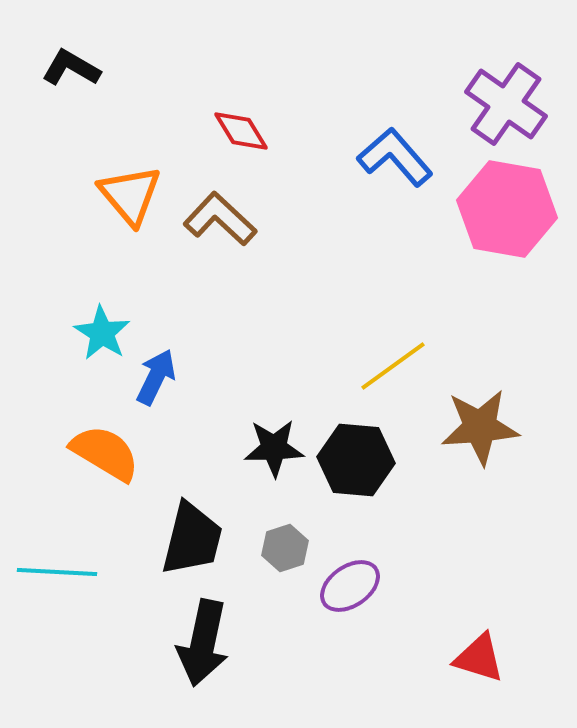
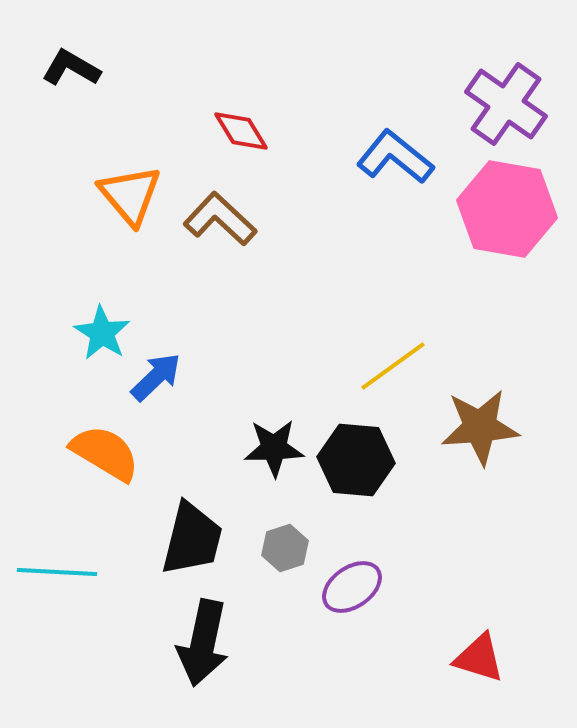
blue L-shape: rotated 10 degrees counterclockwise
blue arrow: rotated 20 degrees clockwise
purple ellipse: moved 2 px right, 1 px down
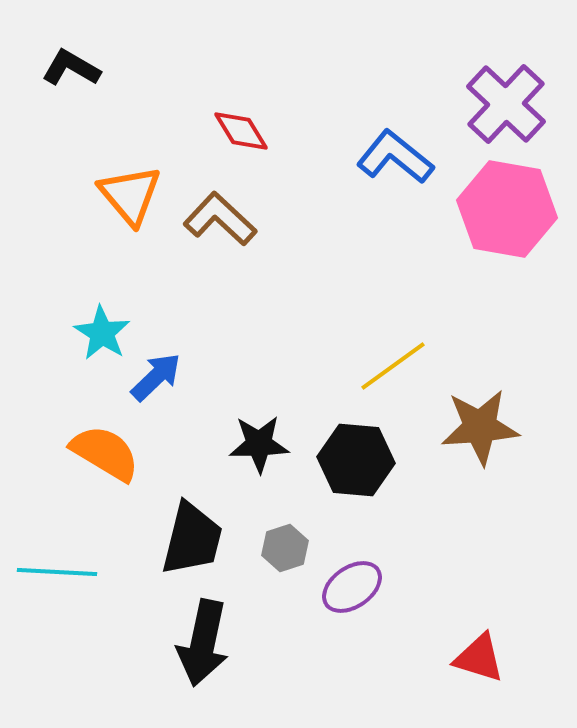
purple cross: rotated 8 degrees clockwise
black star: moved 15 px left, 4 px up
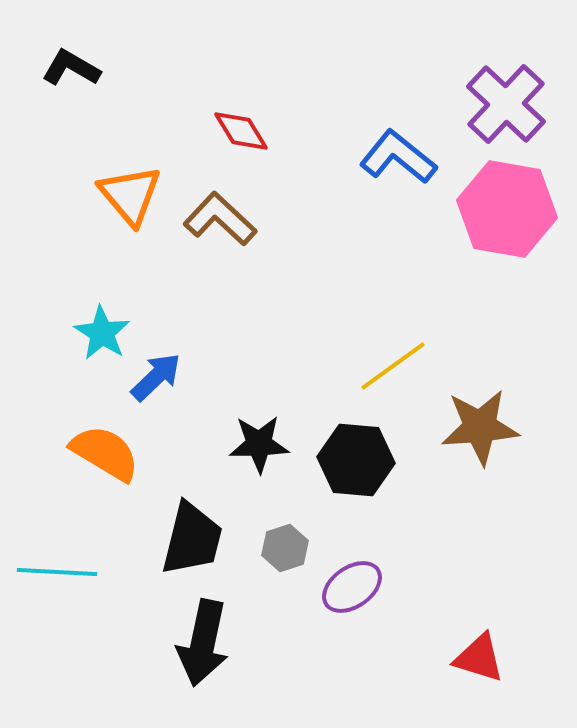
blue L-shape: moved 3 px right
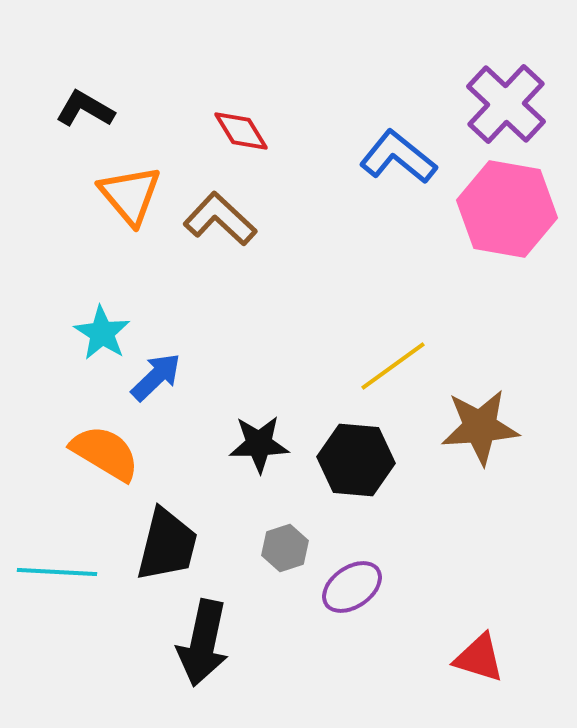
black L-shape: moved 14 px right, 41 px down
black trapezoid: moved 25 px left, 6 px down
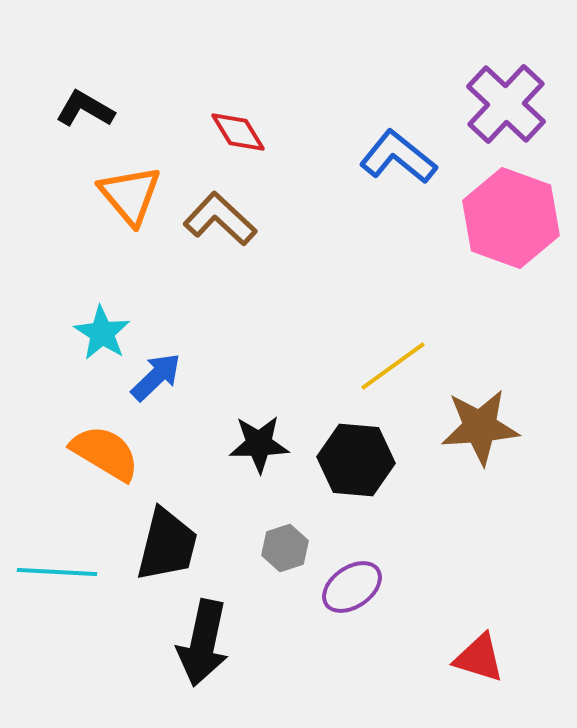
red diamond: moved 3 px left, 1 px down
pink hexagon: moved 4 px right, 9 px down; rotated 10 degrees clockwise
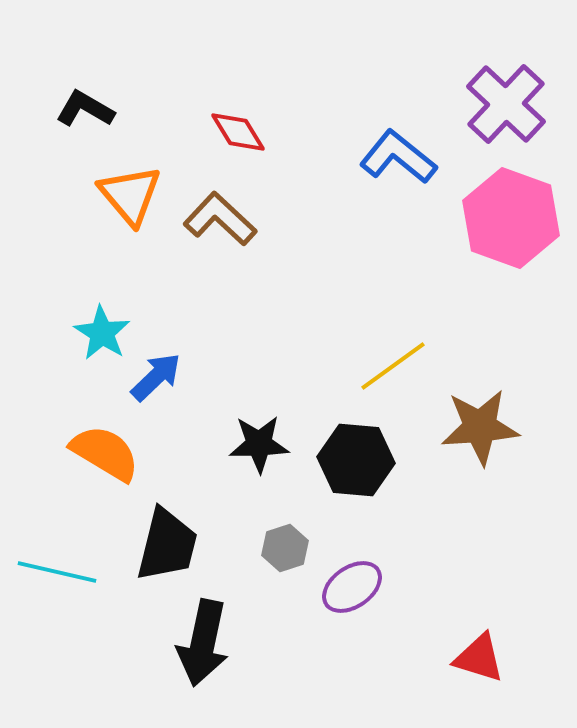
cyan line: rotated 10 degrees clockwise
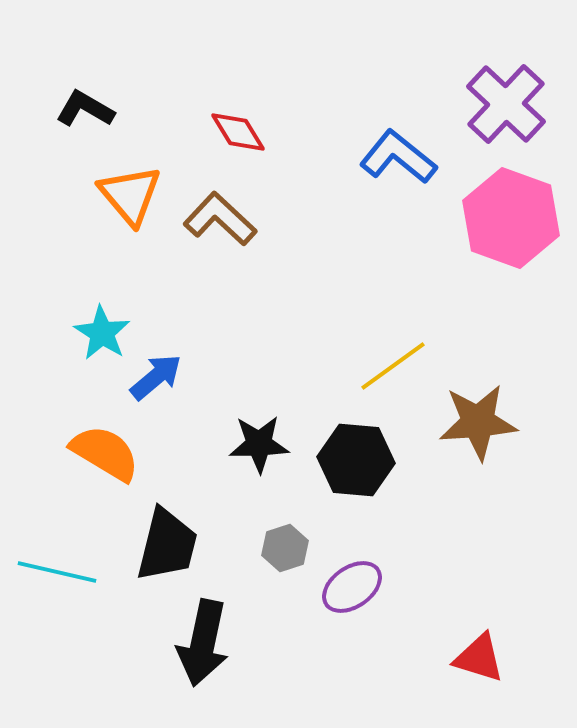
blue arrow: rotated 4 degrees clockwise
brown star: moved 2 px left, 5 px up
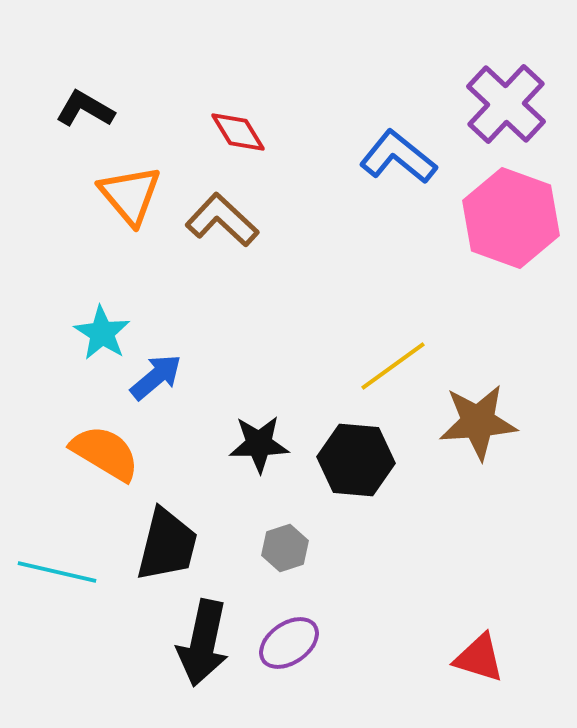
brown L-shape: moved 2 px right, 1 px down
purple ellipse: moved 63 px left, 56 px down
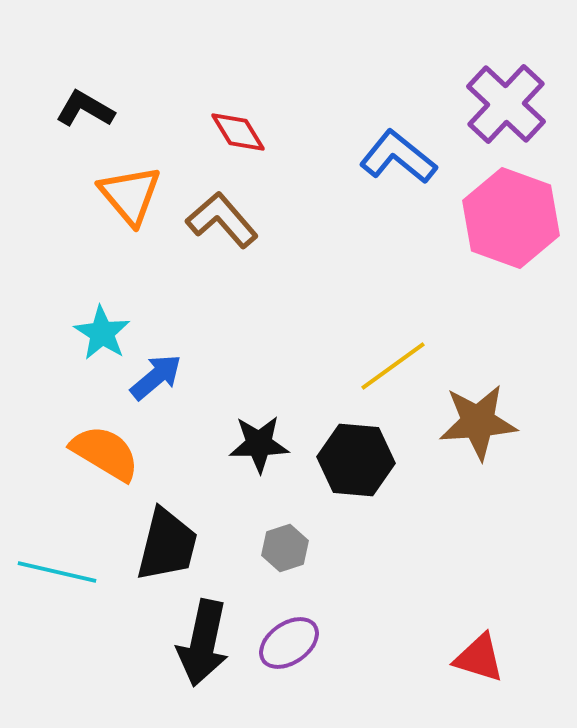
brown L-shape: rotated 6 degrees clockwise
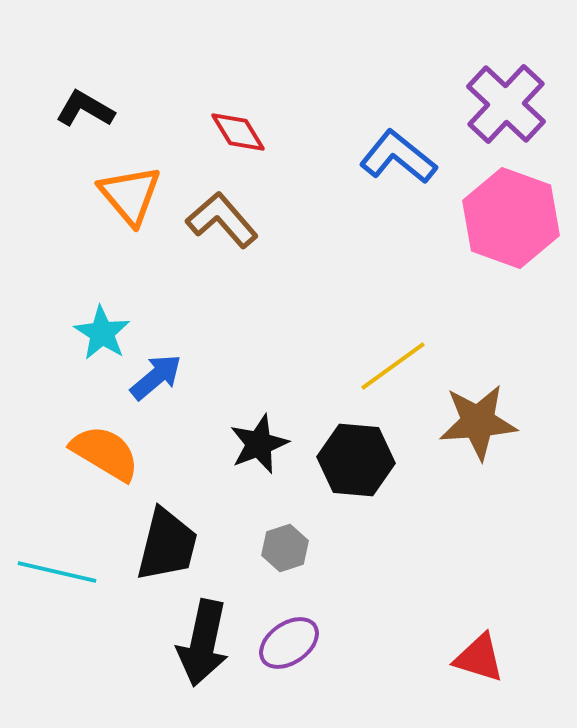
black star: rotated 20 degrees counterclockwise
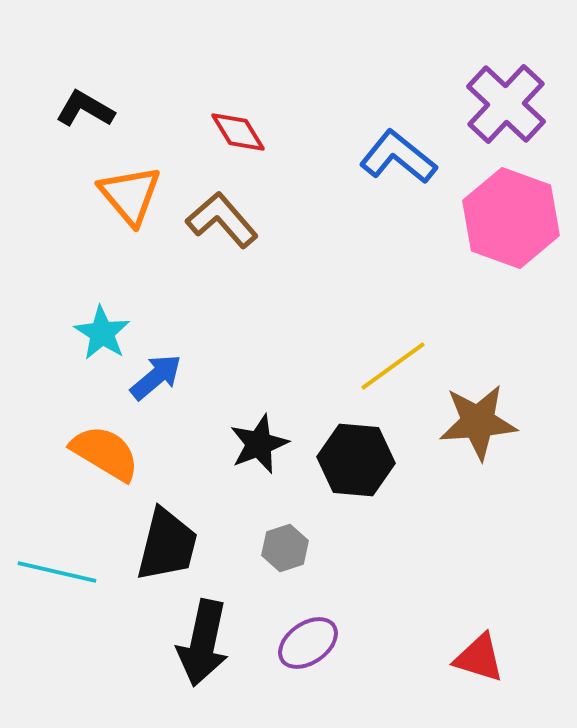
purple ellipse: moved 19 px right
